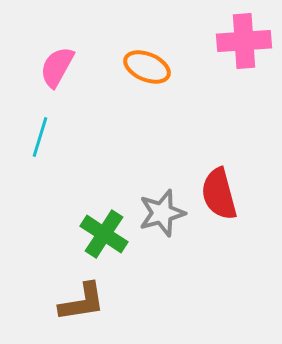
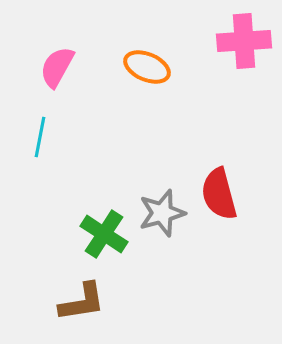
cyan line: rotated 6 degrees counterclockwise
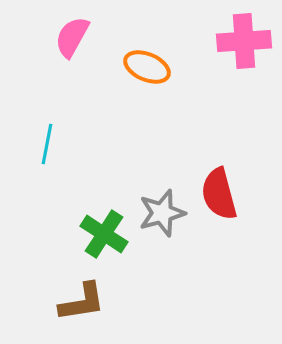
pink semicircle: moved 15 px right, 30 px up
cyan line: moved 7 px right, 7 px down
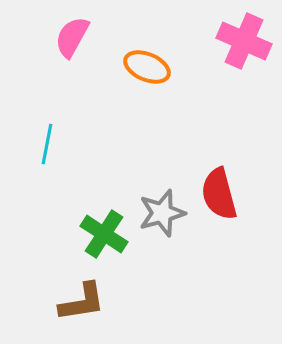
pink cross: rotated 28 degrees clockwise
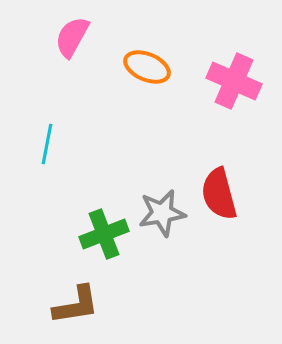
pink cross: moved 10 px left, 40 px down
gray star: rotated 6 degrees clockwise
green cross: rotated 36 degrees clockwise
brown L-shape: moved 6 px left, 3 px down
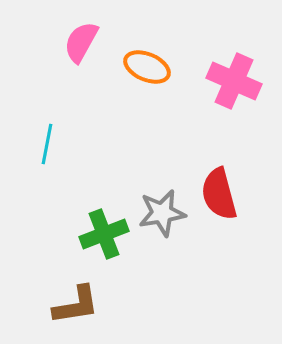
pink semicircle: moved 9 px right, 5 px down
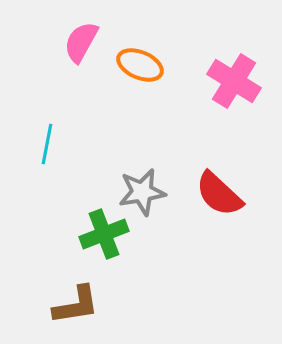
orange ellipse: moved 7 px left, 2 px up
pink cross: rotated 8 degrees clockwise
red semicircle: rotated 32 degrees counterclockwise
gray star: moved 20 px left, 21 px up
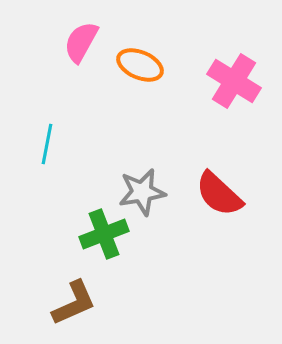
brown L-shape: moved 2 px left, 2 px up; rotated 15 degrees counterclockwise
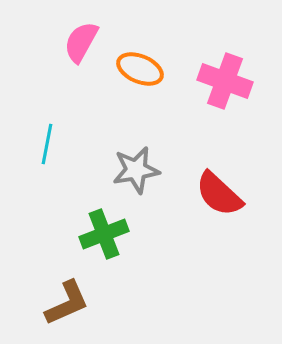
orange ellipse: moved 4 px down
pink cross: moved 9 px left; rotated 12 degrees counterclockwise
gray star: moved 6 px left, 22 px up
brown L-shape: moved 7 px left
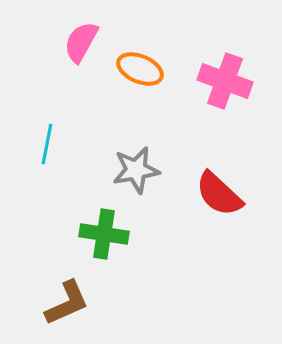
green cross: rotated 30 degrees clockwise
